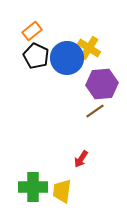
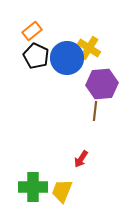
brown line: rotated 48 degrees counterclockwise
yellow trapezoid: rotated 15 degrees clockwise
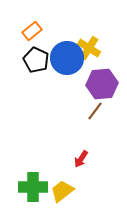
black pentagon: moved 4 px down
brown line: rotated 30 degrees clockwise
yellow trapezoid: rotated 30 degrees clockwise
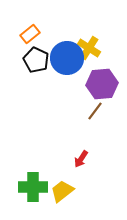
orange rectangle: moved 2 px left, 3 px down
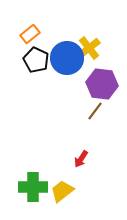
yellow cross: rotated 20 degrees clockwise
purple hexagon: rotated 12 degrees clockwise
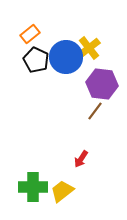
blue circle: moved 1 px left, 1 px up
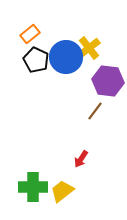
purple hexagon: moved 6 px right, 3 px up
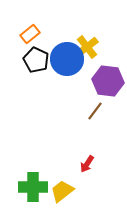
yellow cross: moved 2 px left, 1 px up
blue circle: moved 1 px right, 2 px down
red arrow: moved 6 px right, 5 px down
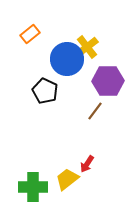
black pentagon: moved 9 px right, 31 px down
purple hexagon: rotated 8 degrees counterclockwise
yellow trapezoid: moved 5 px right, 12 px up
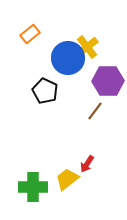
blue circle: moved 1 px right, 1 px up
